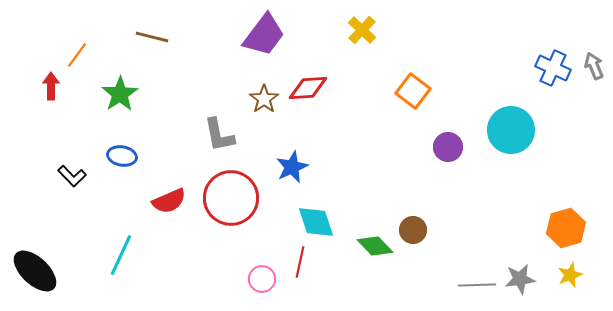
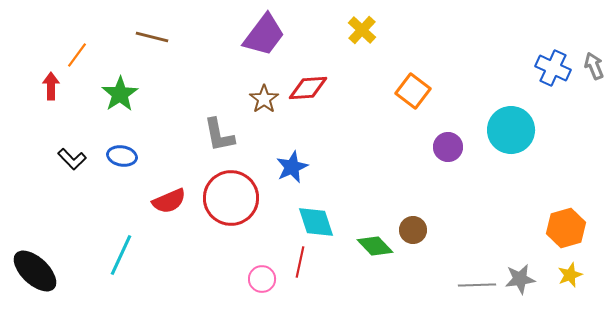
black L-shape: moved 17 px up
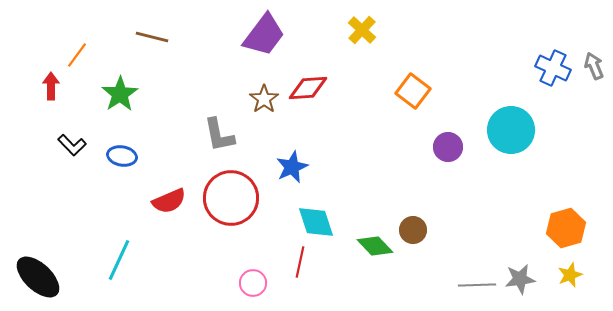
black L-shape: moved 14 px up
cyan line: moved 2 px left, 5 px down
black ellipse: moved 3 px right, 6 px down
pink circle: moved 9 px left, 4 px down
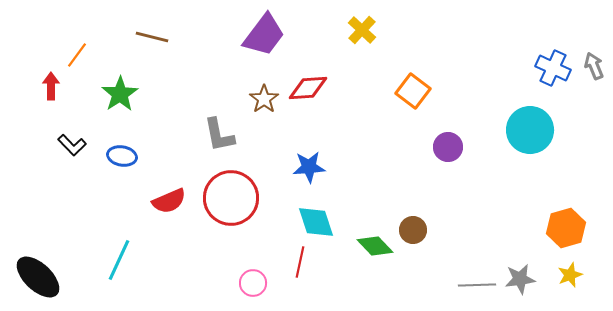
cyan circle: moved 19 px right
blue star: moved 17 px right; rotated 20 degrees clockwise
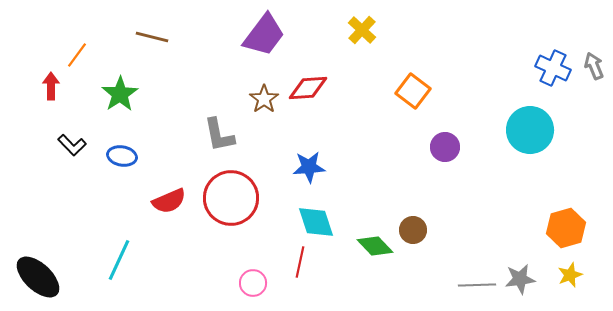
purple circle: moved 3 px left
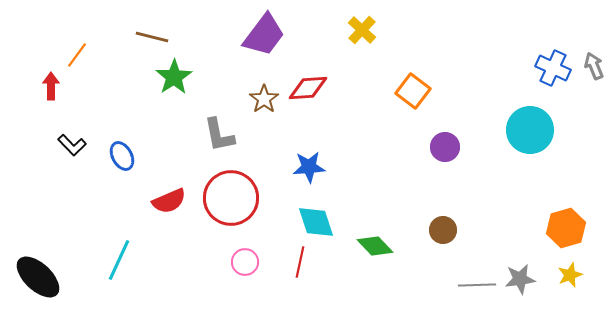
green star: moved 54 px right, 17 px up
blue ellipse: rotated 52 degrees clockwise
brown circle: moved 30 px right
pink circle: moved 8 px left, 21 px up
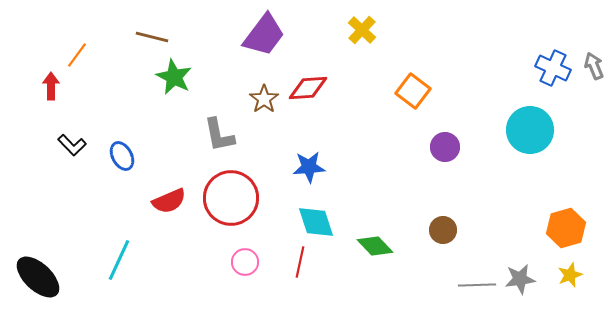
green star: rotated 12 degrees counterclockwise
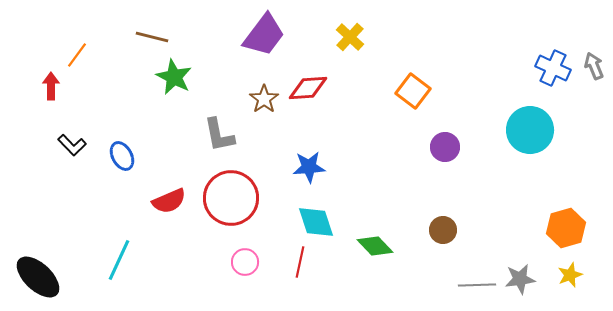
yellow cross: moved 12 px left, 7 px down
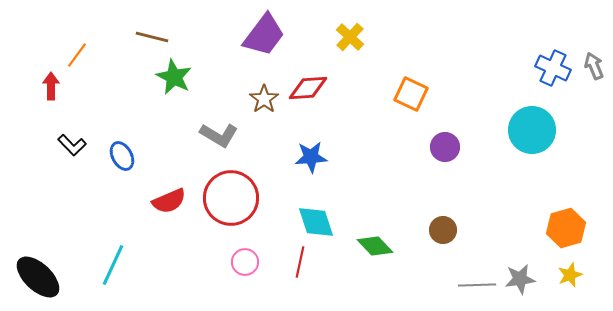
orange square: moved 2 px left, 3 px down; rotated 12 degrees counterclockwise
cyan circle: moved 2 px right
gray L-shape: rotated 48 degrees counterclockwise
blue star: moved 2 px right, 10 px up
cyan line: moved 6 px left, 5 px down
